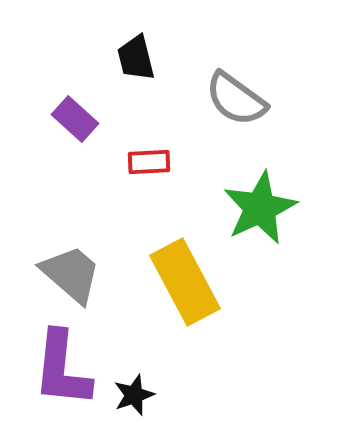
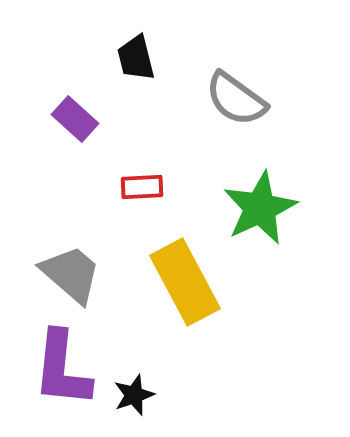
red rectangle: moved 7 px left, 25 px down
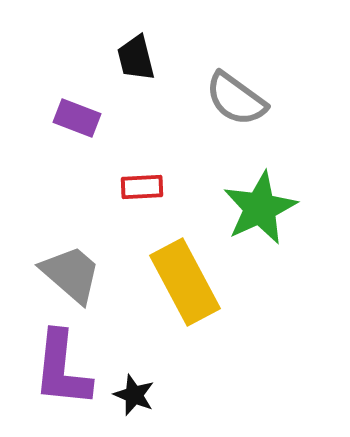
purple rectangle: moved 2 px right, 1 px up; rotated 21 degrees counterclockwise
black star: rotated 30 degrees counterclockwise
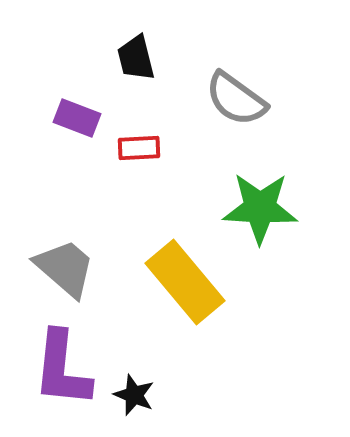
red rectangle: moved 3 px left, 39 px up
green star: rotated 28 degrees clockwise
gray trapezoid: moved 6 px left, 6 px up
yellow rectangle: rotated 12 degrees counterclockwise
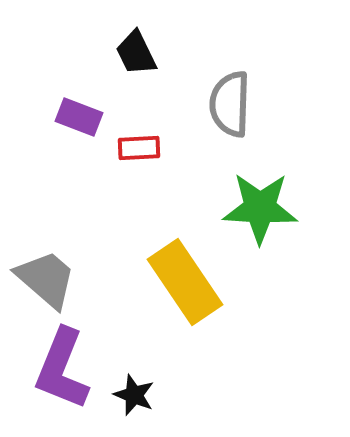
black trapezoid: moved 5 px up; rotated 12 degrees counterclockwise
gray semicircle: moved 6 px left, 5 px down; rotated 56 degrees clockwise
purple rectangle: moved 2 px right, 1 px up
gray trapezoid: moved 19 px left, 11 px down
yellow rectangle: rotated 6 degrees clockwise
purple L-shape: rotated 16 degrees clockwise
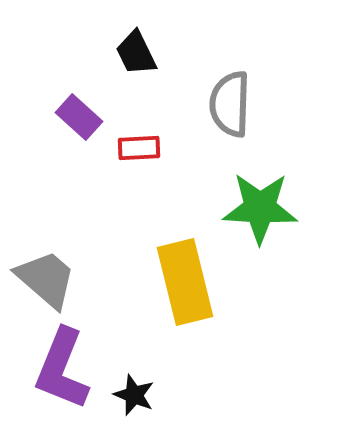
purple rectangle: rotated 21 degrees clockwise
yellow rectangle: rotated 20 degrees clockwise
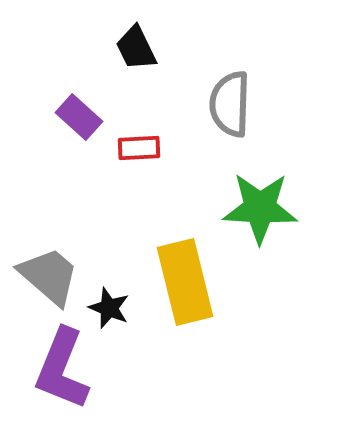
black trapezoid: moved 5 px up
gray trapezoid: moved 3 px right, 3 px up
black star: moved 25 px left, 87 px up
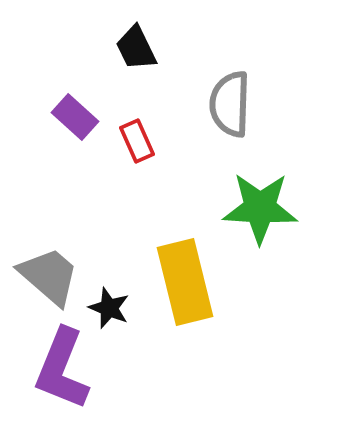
purple rectangle: moved 4 px left
red rectangle: moved 2 px left, 7 px up; rotated 69 degrees clockwise
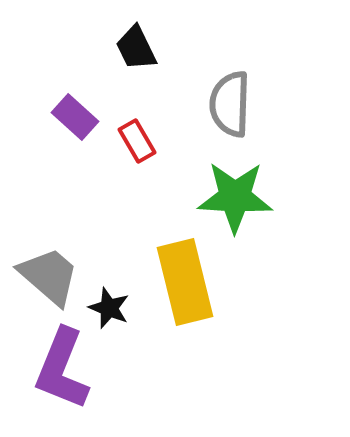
red rectangle: rotated 6 degrees counterclockwise
green star: moved 25 px left, 11 px up
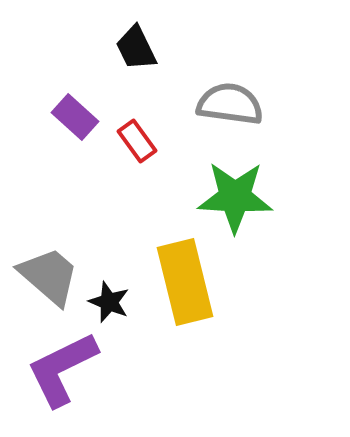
gray semicircle: rotated 96 degrees clockwise
red rectangle: rotated 6 degrees counterclockwise
black star: moved 6 px up
purple L-shape: rotated 42 degrees clockwise
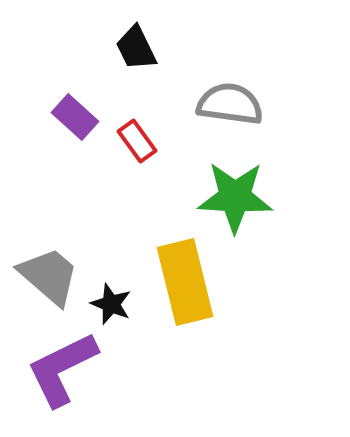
black star: moved 2 px right, 2 px down
